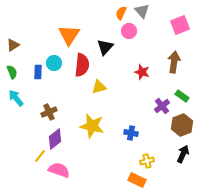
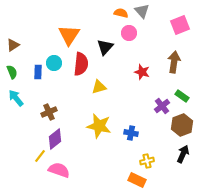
orange semicircle: rotated 80 degrees clockwise
pink circle: moved 2 px down
red semicircle: moved 1 px left, 1 px up
yellow star: moved 7 px right
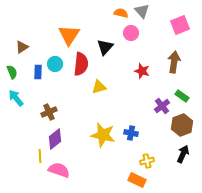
pink circle: moved 2 px right
brown triangle: moved 9 px right, 2 px down
cyan circle: moved 1 px right, 1 px down
red star: moved 1 px up
yellow star: moved 4 px right, 9 px down
yellow line: rotated 40 degrees counterclockwise
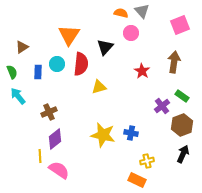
cyan circle: moved 2 px right
red star: rotated 14 degrees clockwise
cyan arrow: moved 2 px right, 2 px up
pink semicircle: rotated 15 degrees clockwise
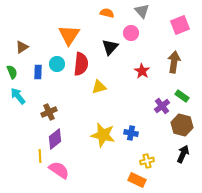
orange semicircle: moved 14 px left
black triangle: moved 5 px right
brown hexagon: rotated 25 degrees counterclockwise
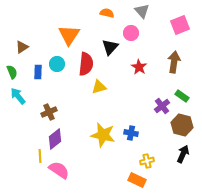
red semicircle: moved 5 px right
red star: moved 3 px left, 4 px up
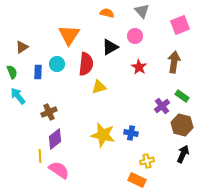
pink circle: moved 4 px right, 3 px down
black triangle: rotated 18 degrees clockwise
